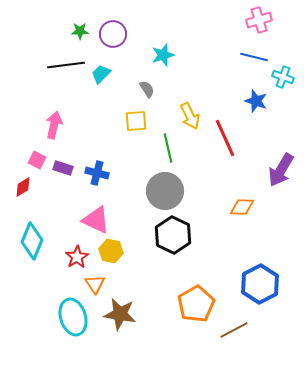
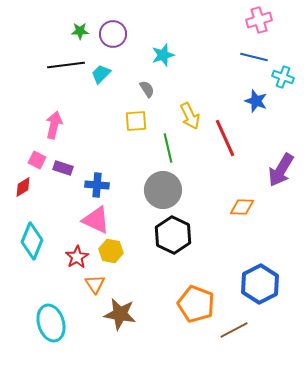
blue cross: moved 12 px down; rotated 10 degrees counterclockwise
gray circle: moved 2 px left, 1 px up
orange pentagon: rotated 21 degrees counterclockwise
cyan ellipse: moved 22 px left, 6 px down
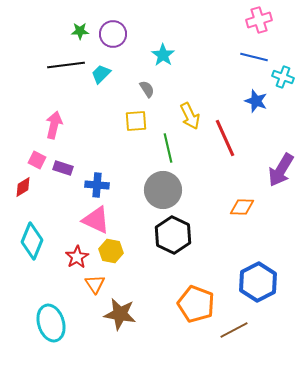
cyan star: rotated 20 degrees counterclockwise
blue hexagon: moved 2 px left, 2 px up
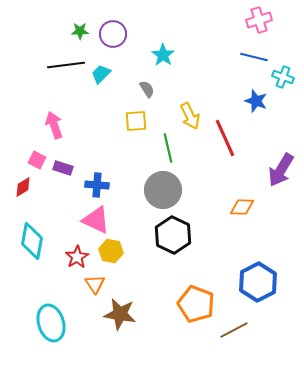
pink arrow: rotated 32 degrees counterclockwise
cyan diamond: rotated 12 degrees counterclockwise
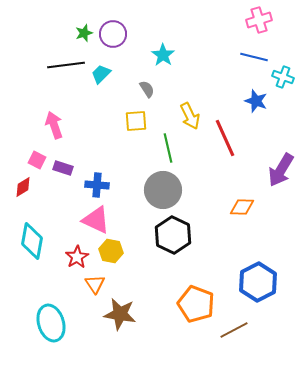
green star: moved 4 px right, 2 px down; rotated 18 degrees counterclockwise
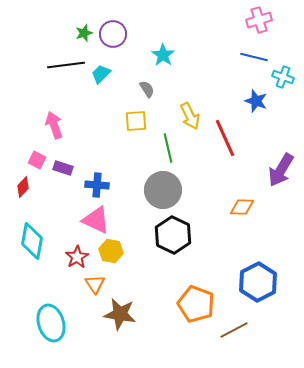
red diamond: rotated 15 degrees counterclockwise
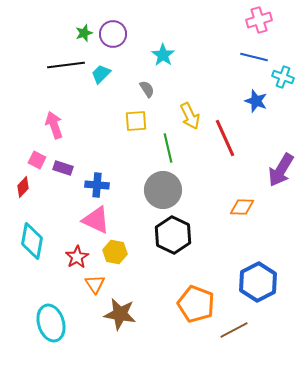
yellow hexagon: moved 4 px right, 1 px down
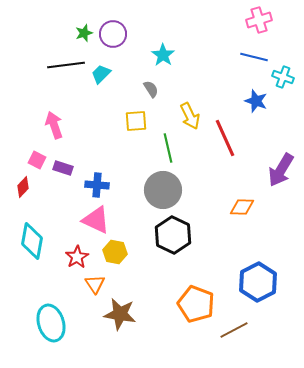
gray semicircle: moved 4 px right
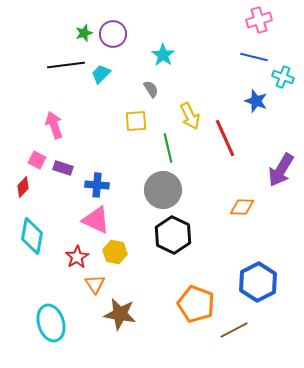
cyan diamond: moved 5 px up
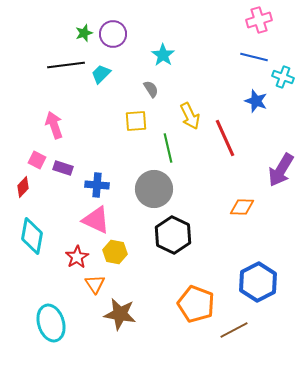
gray circle: moved 9 px left, 1 px up
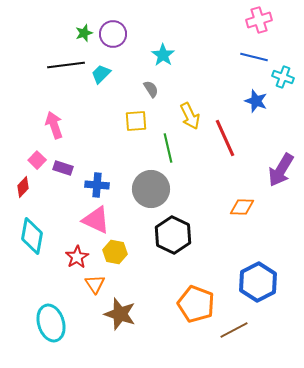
pink square: rotated 18 degrees clockwise
gray circle: moved 3 px left
brown star: rotated 8 degrees clockwise
